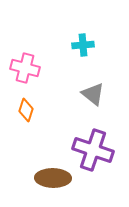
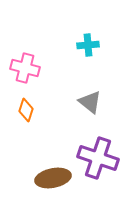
cyan cross: moved 5 px right
gray triangle: moved 3 px left, 8 px down
purple cross: moved 5 px right, 8 px down
brown ellipse: rotated 12 degrees counterclockwise
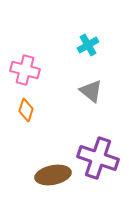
cyan cross: rotated 25 degrees counterclockwise
pink cross: moved 2 px down
gray triangle: moved 1 px right, 11 px up
brown ellipse: moved 3 px up
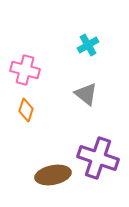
gray triangle: moved 5 px left, 3 px down
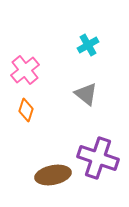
pink cross: rotated 36 degrees clockwise
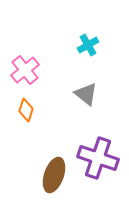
brown ellipse: moved 1 px right; rotated 60 degrees counterclockwise
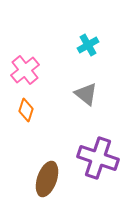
brown ellipse: moved 7 px left, 4 px down
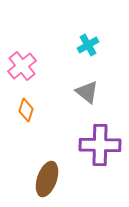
pink cross: moved 3 px left, 4 px up
gray triangle: moved 1 px right, 2 px up
purple cross: moved 2 px right, 13 px up; rotated 18 degrees counterclockwise
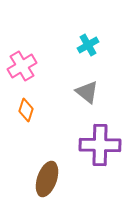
pink cross: rotated 8 degrees clockwise
